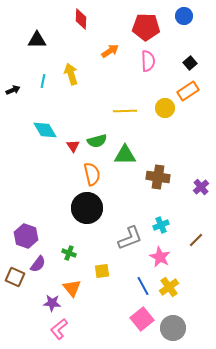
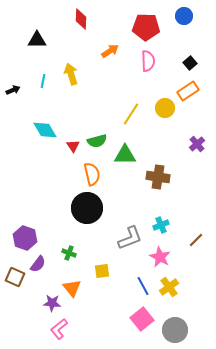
yellow line: moved 6 px right, 3 px down; rotated 55 degrees counterclockwise
purple cross: moved 4 px left, 43 px up
purple hexagon: moved 1 px left, 2 px down
gray circle: moved 2 px right, 2 px down
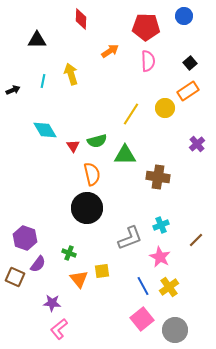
orange triangle: moved 7 px right, 9 px up
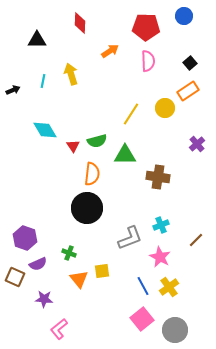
red diamond: moved 1 px left, 4 px down
orange semicircle: rotated 20 degrees clockwise
purple semicircle: rotated 30 degrees clockwise
purple star: moved 8 px left, 4 px up
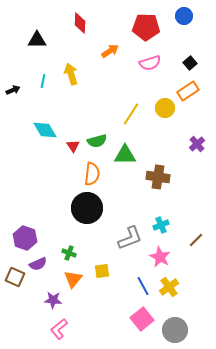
pink semicircle: moved 2 px right, 2 px down; rotated 75 degrees clockwise
orange triangle: moved 6 px left; rotated 18 degrees clockwise
purple star: moved 9 px right, 1 px down
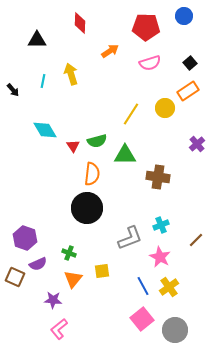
black arrow: rotated 72 degrees clockwise
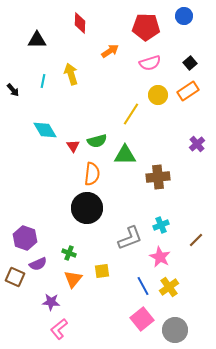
yellow circle: moved 7 px left, 13 px up
brown cross: rotated 15 degrees counterclockwise
purple star: moved 2 px left, 2 px down
